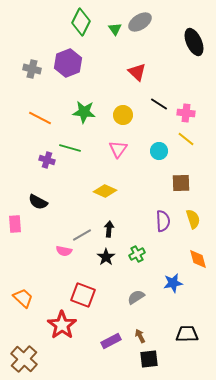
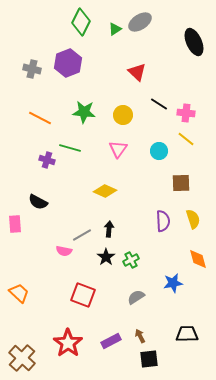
green triangle: rotated 32 degrees clockwise
green cross: moved 6 px left, 6 px down
orange trapezoid: moved 4 px left, 5 px up
red star: moved 6 px right, 18 px down
brown cross: moved 2 px left, 1 px up
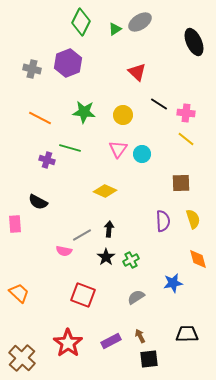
cyan circle: moved 17 px left, 3 px down
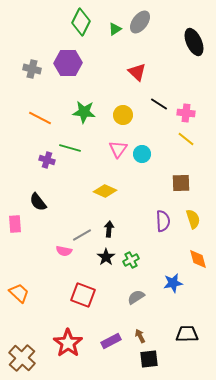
gray ellipse: rotated 20 degrees counterclockwise
purple hexagon: rotated 20 degrees clockwise
black semicircle: rotated 24 degrees clockwise
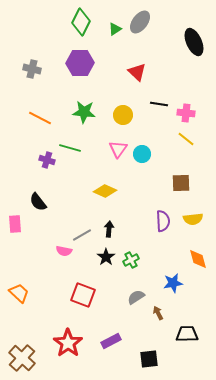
purple hexagon: moved 12 px right
black line: rotated 24 degrees counterclockwise
yellow semicircle: rotated 102 degrees clockwise
brown arrow: moved 18 px right, 23 px up
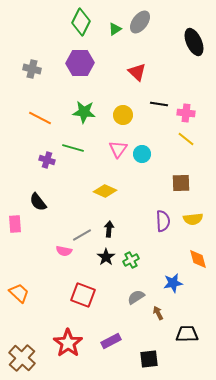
green line: moved 3 px right
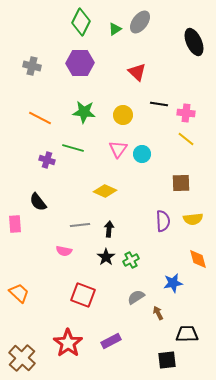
gray cross: moved 3 px up
gray line: moved 2 px left, 10 px up; rotated 24 degrees clockwise
black square: moved 18 px right, 1 px down
